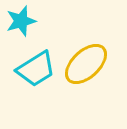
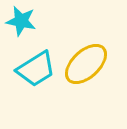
cyan star: rotated 28 degrees clockwise
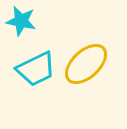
cyan trapezoid: rotated 6 degrees clockwise
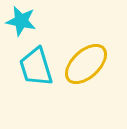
cyan trapezoid: moved 2 px up; rotated 99 degrees clockwise
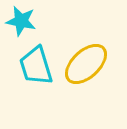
cyan trapezoid: moved 1 px up
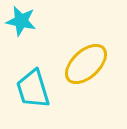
cyan trapezoid: moved 3 px left, 23 px down
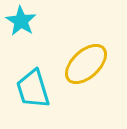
cyan star: rotated 20 degrees clockwise
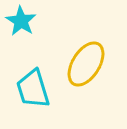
yellow ellipse: rotated 15 degrees counterclockwise
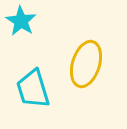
yellow ellipse: rotated 15 degrees counterclockwise
